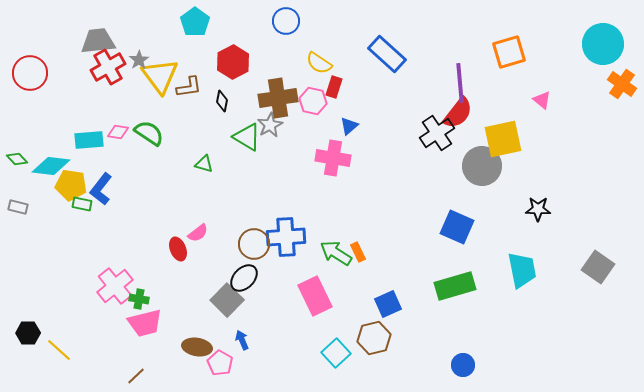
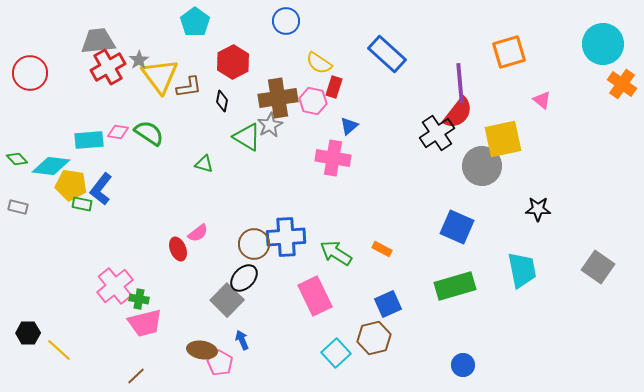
orange rectangle at (358, 252): moved 24 px right, 3 px up; rotated 36 degrees counterclockwise
brown ellipse at (197, 347): moved 5 px right, 3 px down
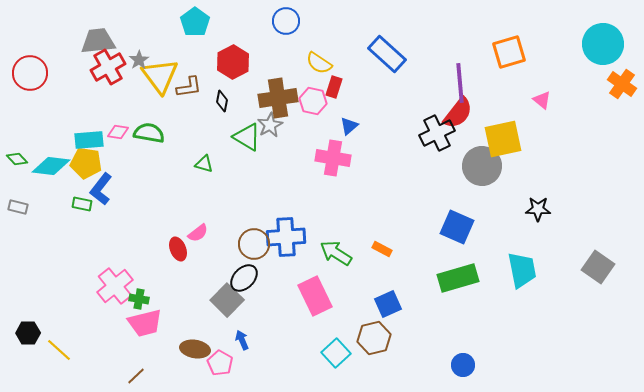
green semicircle at (149, 133): rotated 24 degrees counterclockwise
black cross at (437, 133): rotated 8 degrees clockwise
yellow pentagon at (71, 185): moved 15 px right, 22 px up
green rectangle at (455, 286): moved 3 px right, 8 px up
brown ellipse at (202, 350): moved 7 px left, 1 px up
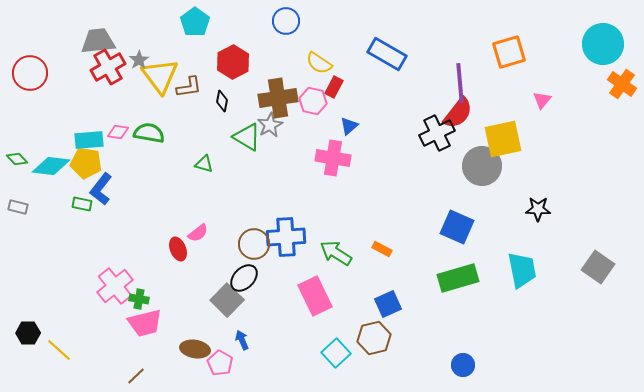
blue rectangle at (387, 54): rotated 12 degrees counterclockwise
red rectangle at (334, 87): rotated 10 degrees clockwise
pink triangle at (542, 100): rotated 30 degrees clockwise
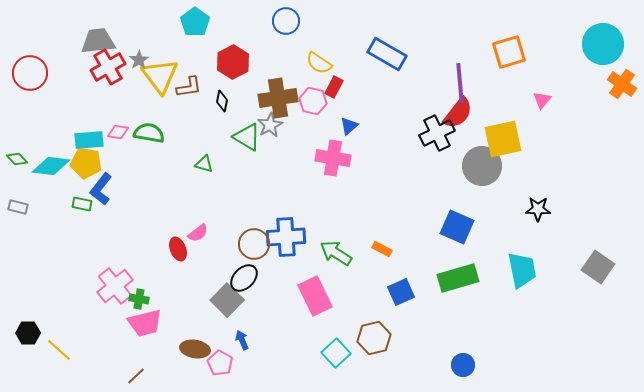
blue square at (388, 304): moved 13 px right, 12 px up
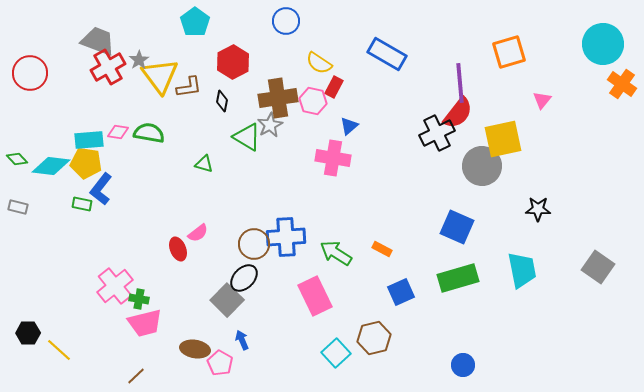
gray trapezoid at (98, 41): rotated 27 degrees clockwise
